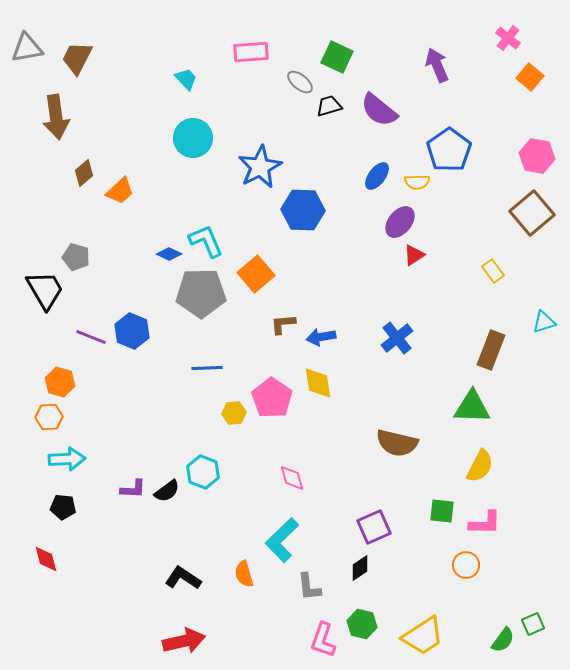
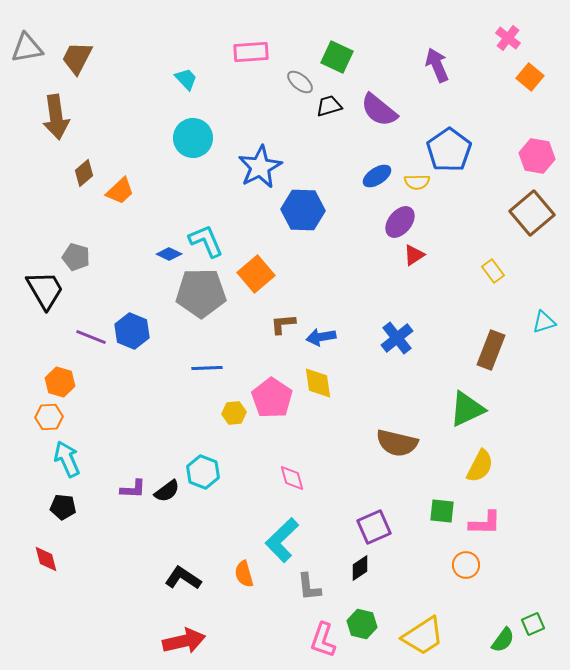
blue ellipse at (377, 176): rotated 20 degrees clockwise
green triangle at (472, 407): moved 5 px left, 2 px down; rotated 27 degrees counterclockwise
cyan arrow at (67, 459): rotated 111 degrees counterclockwise
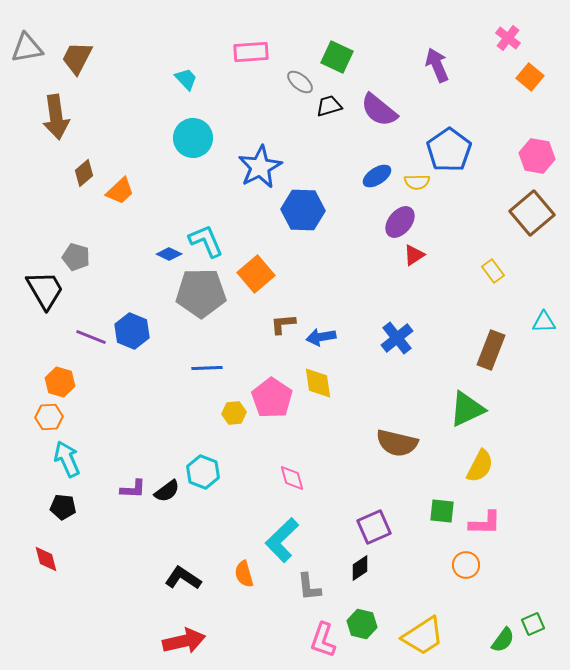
cyan triangle at (544, 322): rotated 15 degrees clockwise
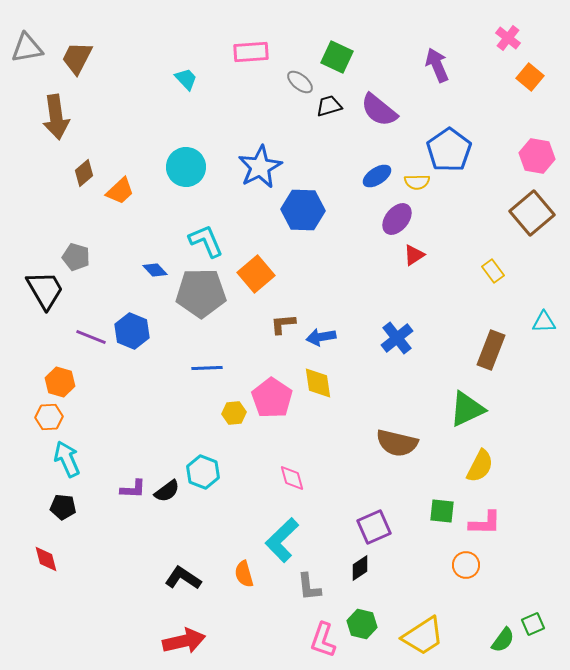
cyan circle at (193, 138): moved 7 px left, 29 px down
purple ellipse at (400, 222): moved 3 px left, 3 px up
blue diamond at (169, 254): moved 14 px left, 16 px down; rotated 20 degrees clockwise
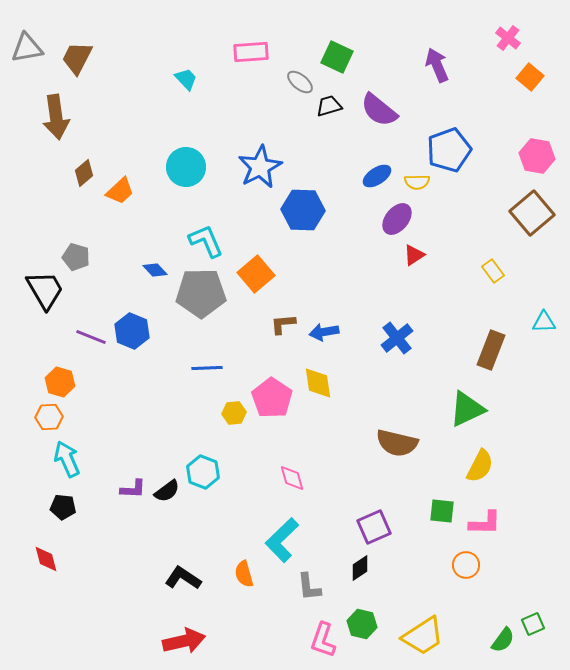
blue pentagon at (449, 150): rotated 15 degrees clockwise
blue arrow at (321, 337): moved 3 px right, 5 px up
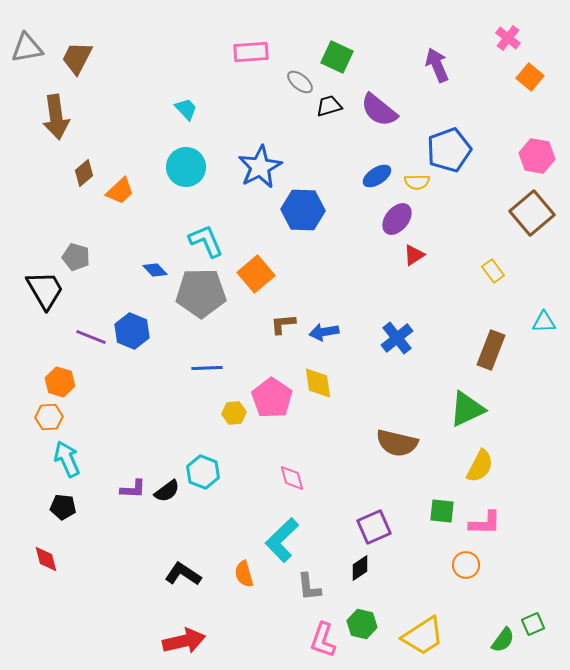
cyan trapezoid at (186, 79): moved 30 px down
black L-shape at (183, 578): moved 4 px up
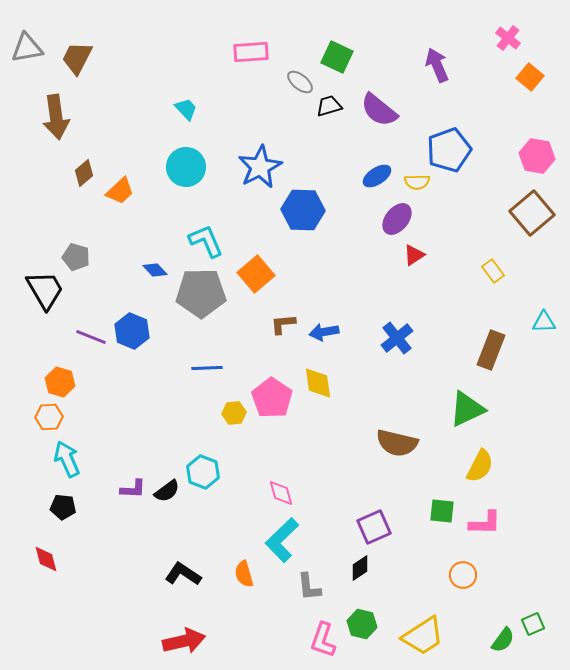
pink diamond at (292, 478): moved 11 px left, 15 px down
orange circle at (466, 565): moved 3 px left, 10 px down
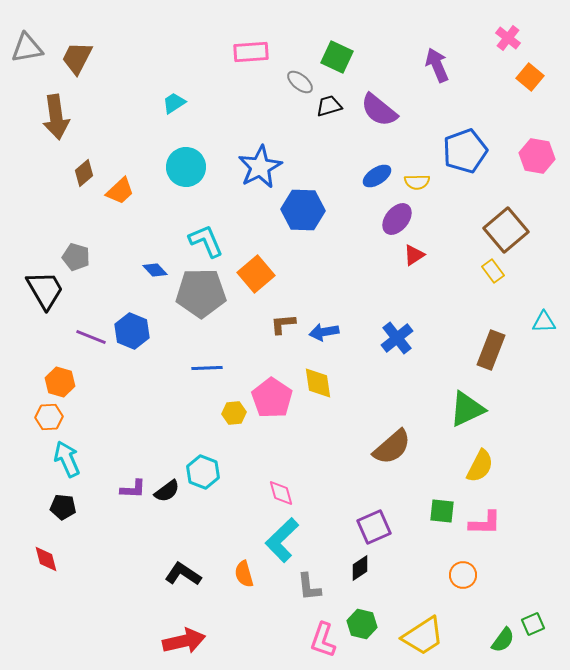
cyan trapezoid at (186, 109): moved 12 px left, 6 px up; rotated 80 degrees counterclockwise
blue pentagon at (449, 150): moved 16 px right, 1 px down
brown square at (532, 213): moved 26 px left, 17 px down
brown semicircle at (397, 443): moved 5 px left, 4 px down; rotated 54 degrees counterclockwise
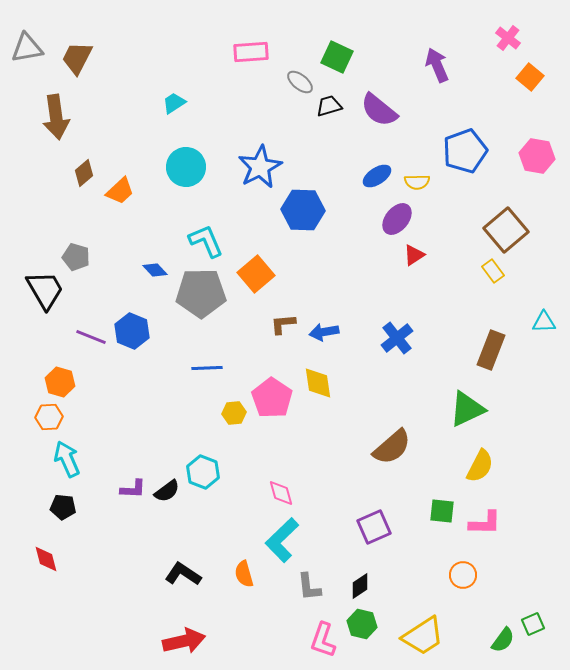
black diamond at (360, 568): moved 18 px down
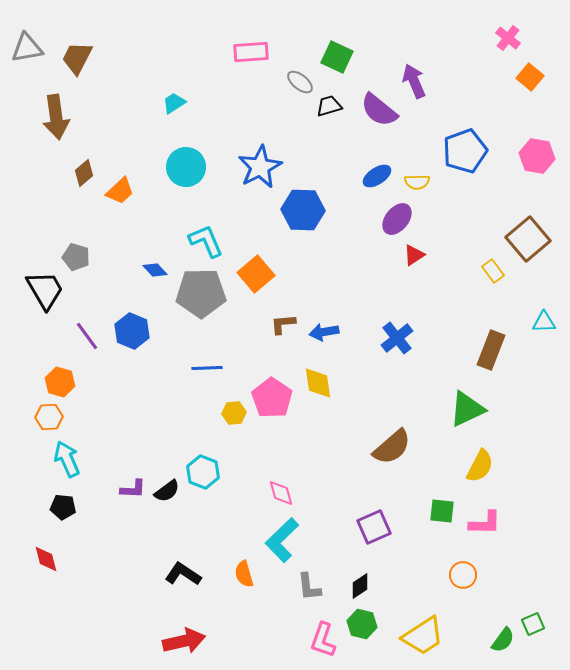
purple arrow at (437, 65): moved 23 px left, 16 px down
brown square at (506, 230): moved 22 px right, 9 px down
purple line at (91, 337): moved 4 px left, 1 px up; rotated 32 degrees clockwise
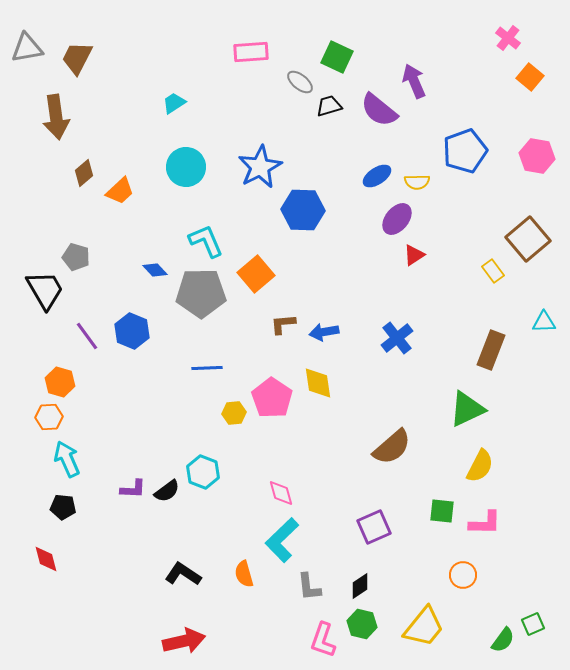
yellow trapezoid at (423, 636): moved 1 px right, 9 px up; rotated 18 degrees counterclockwise
